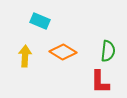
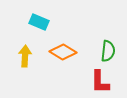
cyan rectangle: moved 1 px left, 1 px down
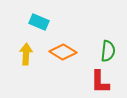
yellow arrow: moved 1 px right, 2 px up
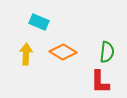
green semicircle: moved 1 px left, 1 px down
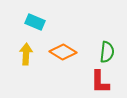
cyan rectangle: moved 4 px left
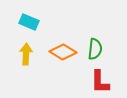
cyan rectangle: moved 6 px left
green semicircle: moved 12 px left, 3 px up
